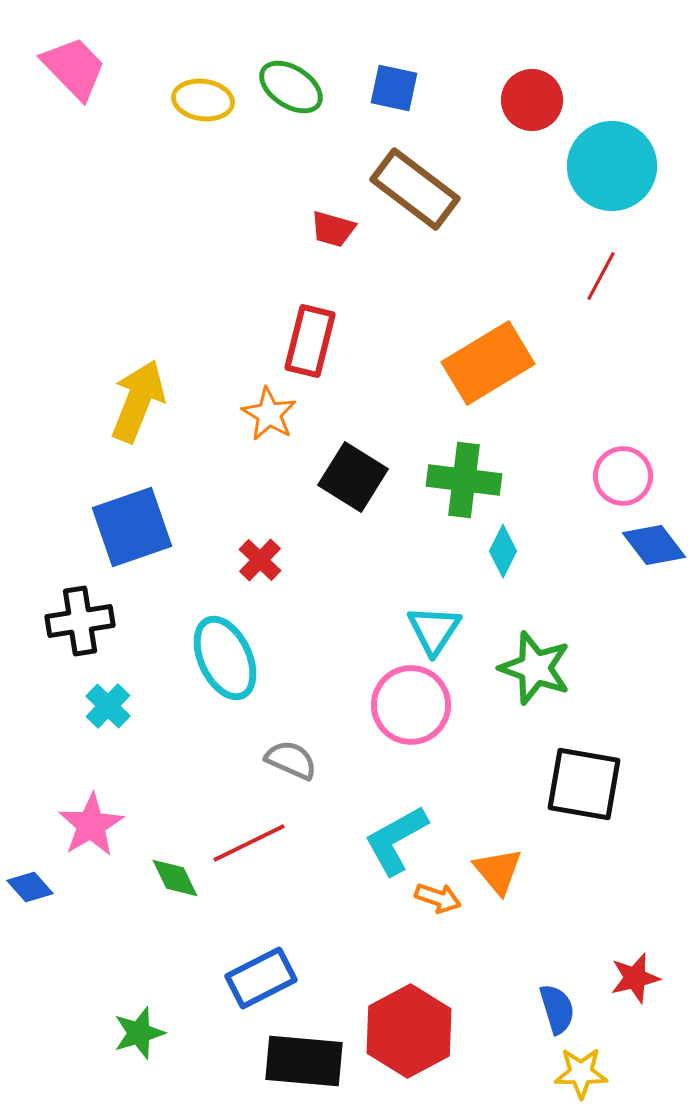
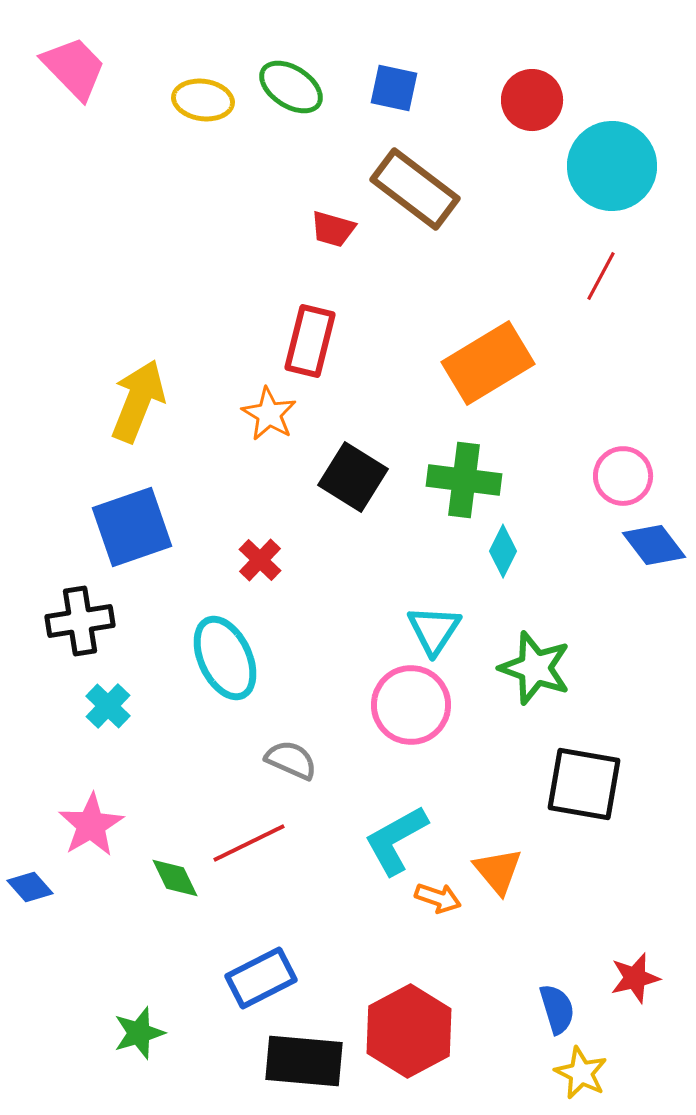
yellow star at (581, 1073): rotated 26 degrees clockwise
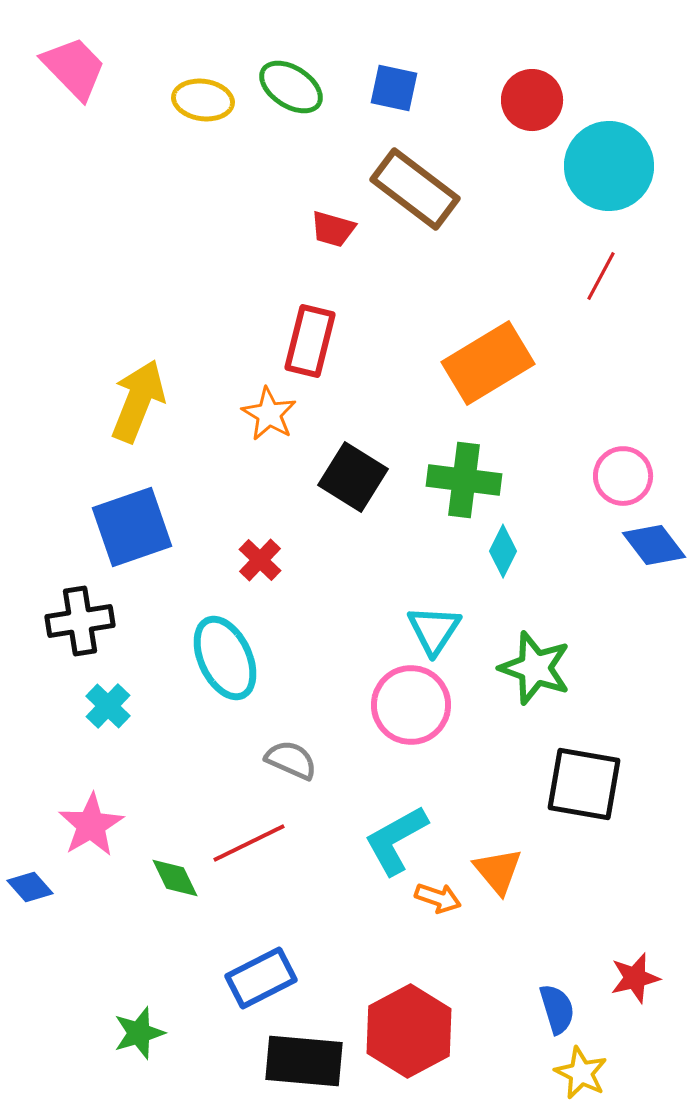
cyan circle at (612, 166): moved 3 px left
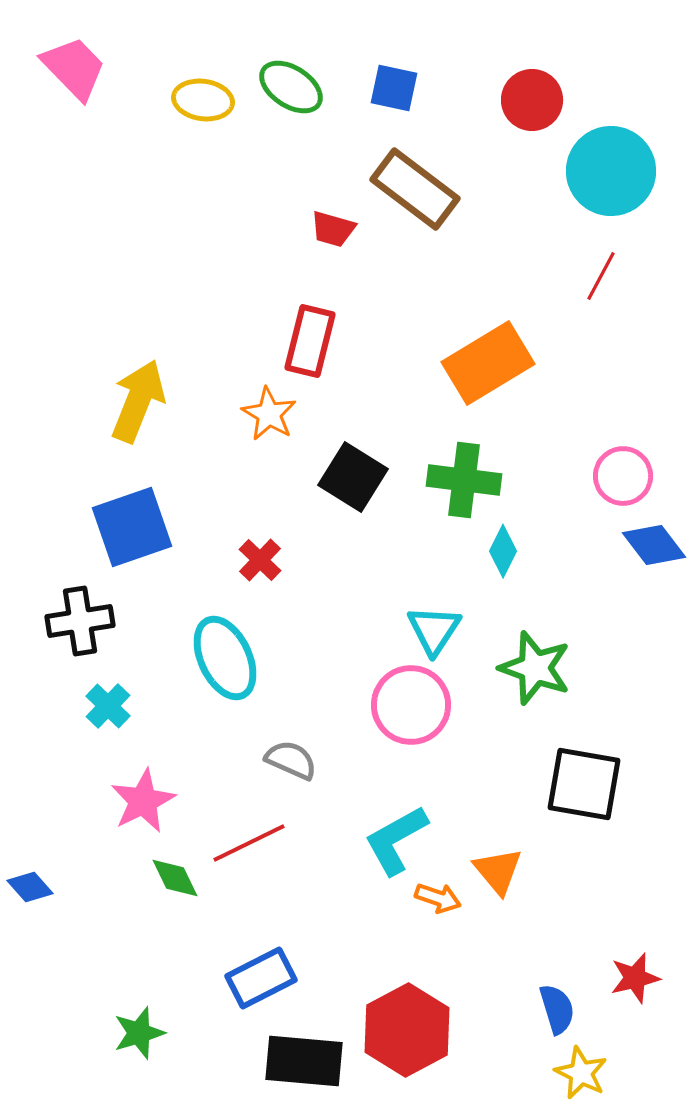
cyan circle at (609, 166): moved 2 px right, 5 px down
pink star at (91, 825): moved 52 px right, 24 px up; rotated 4 degrees clockwise
red hexagon at (409, 1031): moved 2 px left, 1 px up
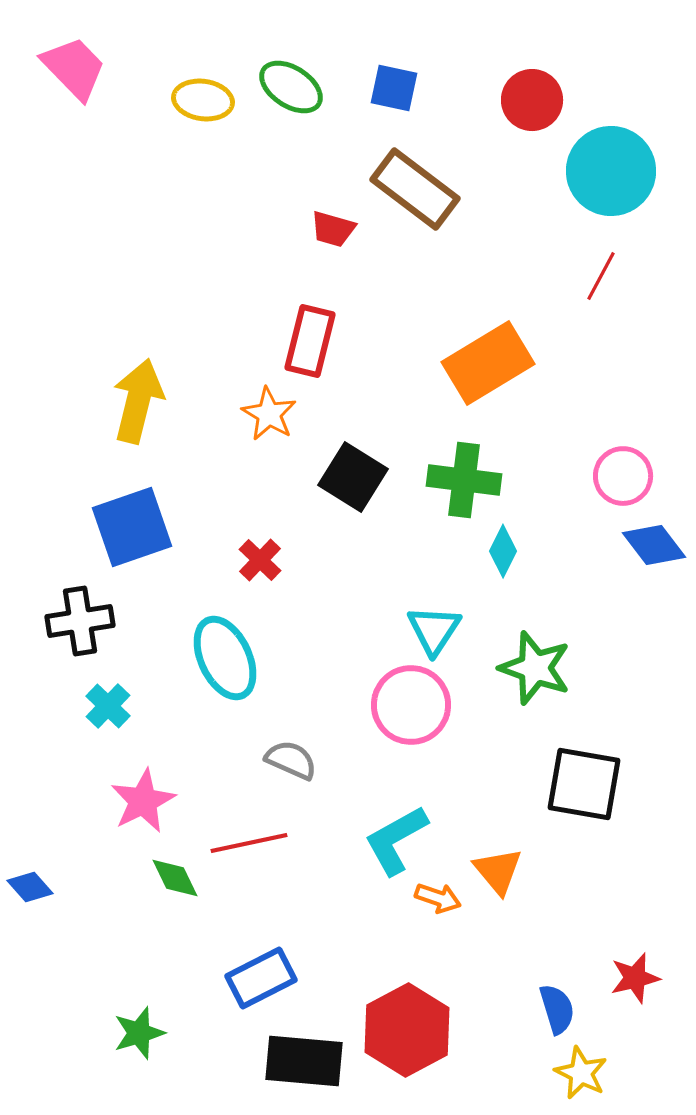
yellow arrow at (138, 401): rotated 8 degrees counterclockwise
red line at (249, 843): rotated 14 degrees clockwise
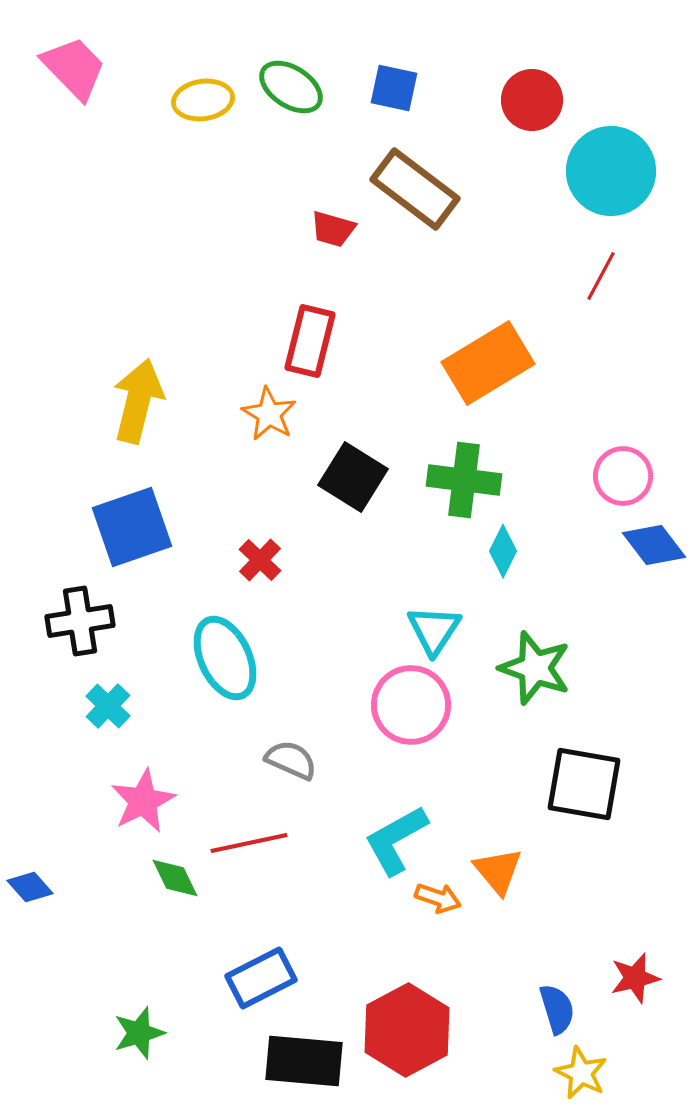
yellow ellipse at (203, 100): rotated 16 degrees counterclockwise
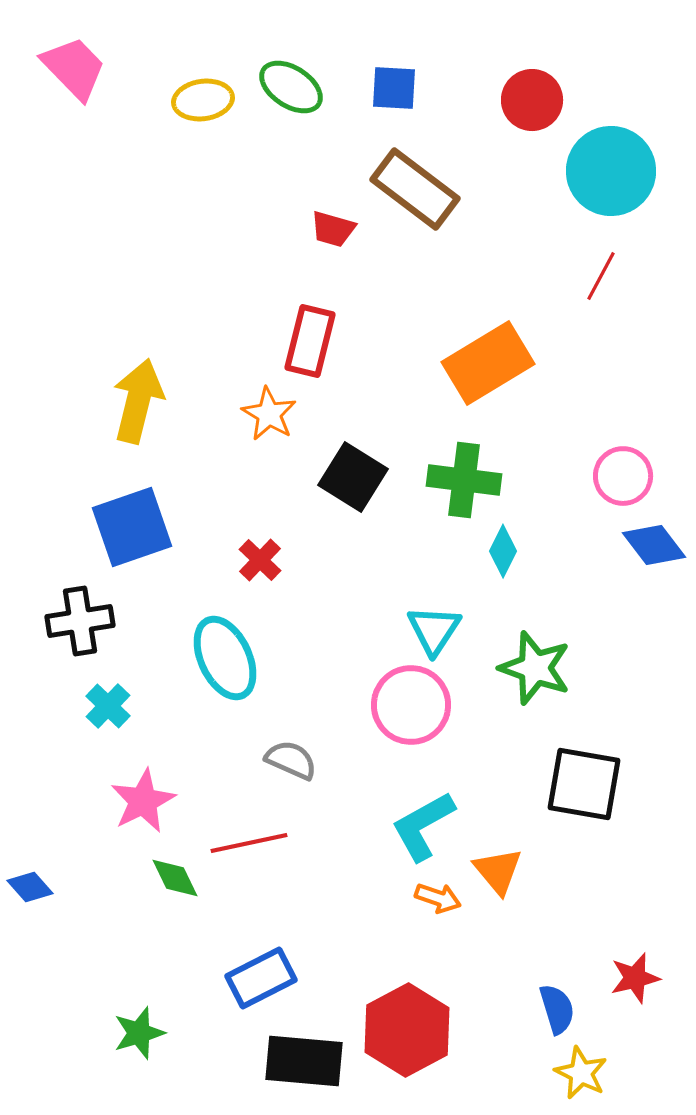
blue square at (394, 88): rotated 9 degrees counterclockwise
cyan L-shape at (396, 840): moved 27 px right, 14 px up
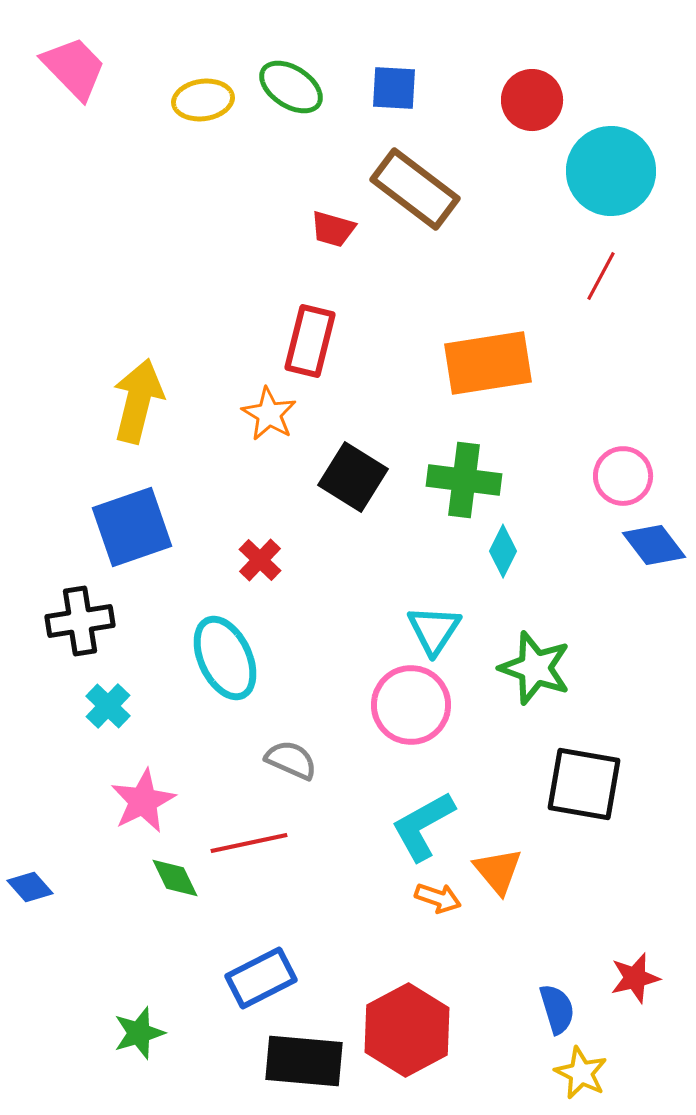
orange rectangle at (488, 363): rotated 22 degrees clockwise
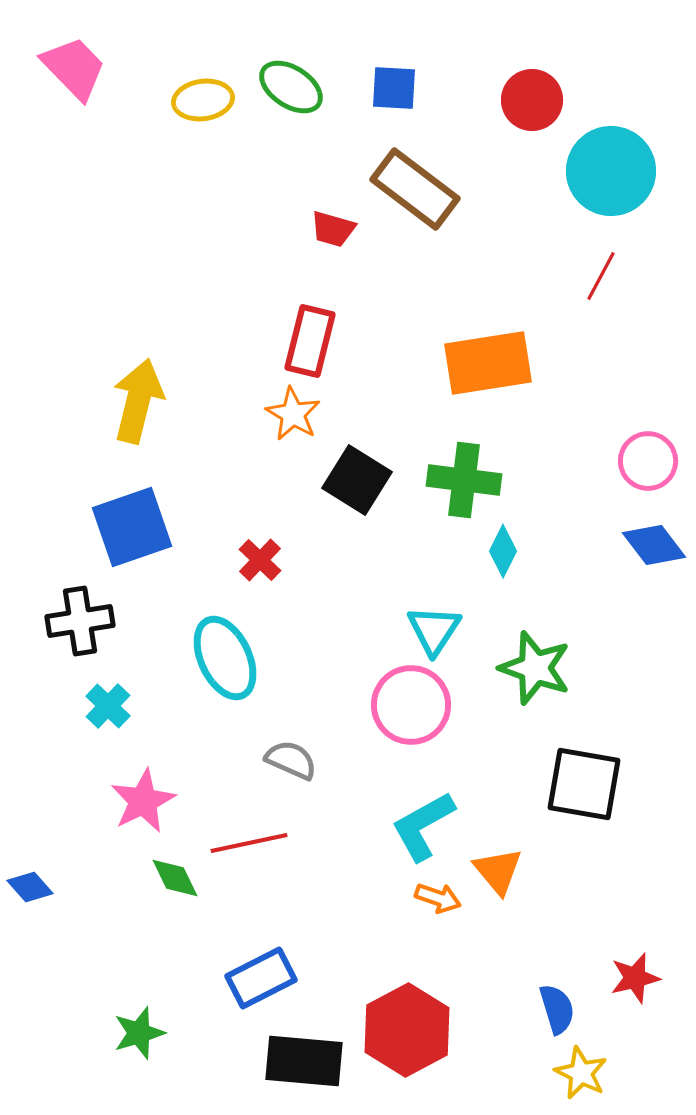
orange star at (269, 414): moved 24 px right
pink circle at (623, 476): moved 25 px right, 15 px up
black square at (353, 477): moved 4 px right, 3 px down
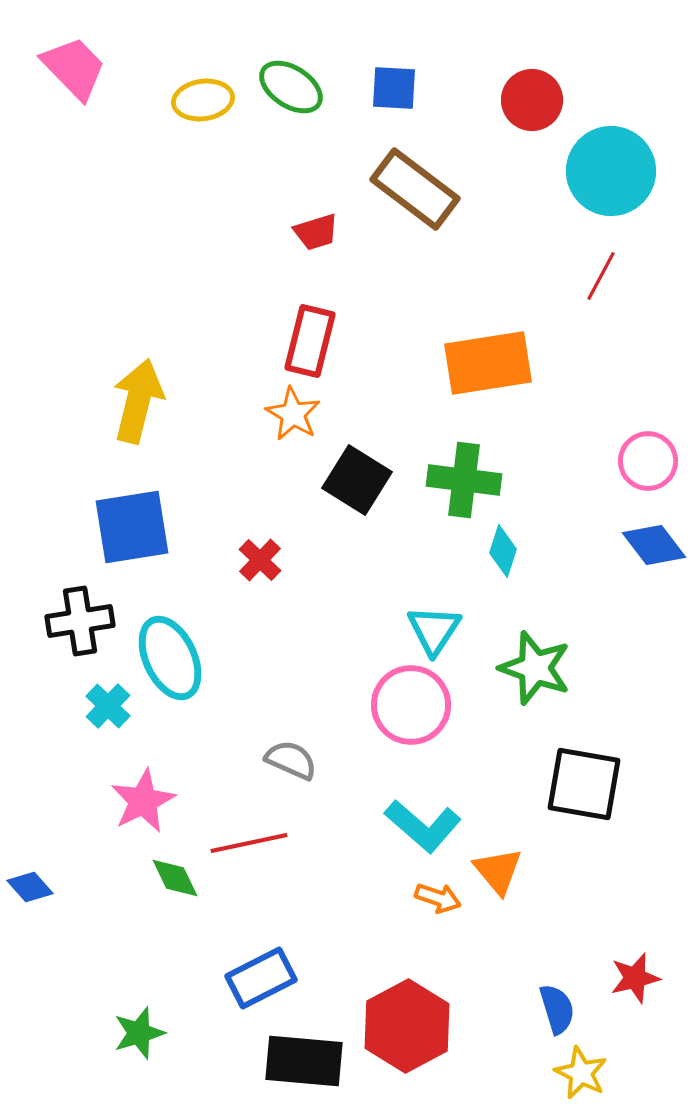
red trapezoid at (333, 229): moved 17 px left, 3 px down; rotated 33 degrees counterclockwise
blue square at (132, 527): rotated 10 degrees clockwise
cyan diamond at (503, 551): rotated 9 degrees counterclockwise
cyan ellipse at (225, 658): moved 55 px left
cyan L-shape at (423, 826): rotated 110 degrees counterclockwise
red hexagon at (407, 1030): moved 4 px up
